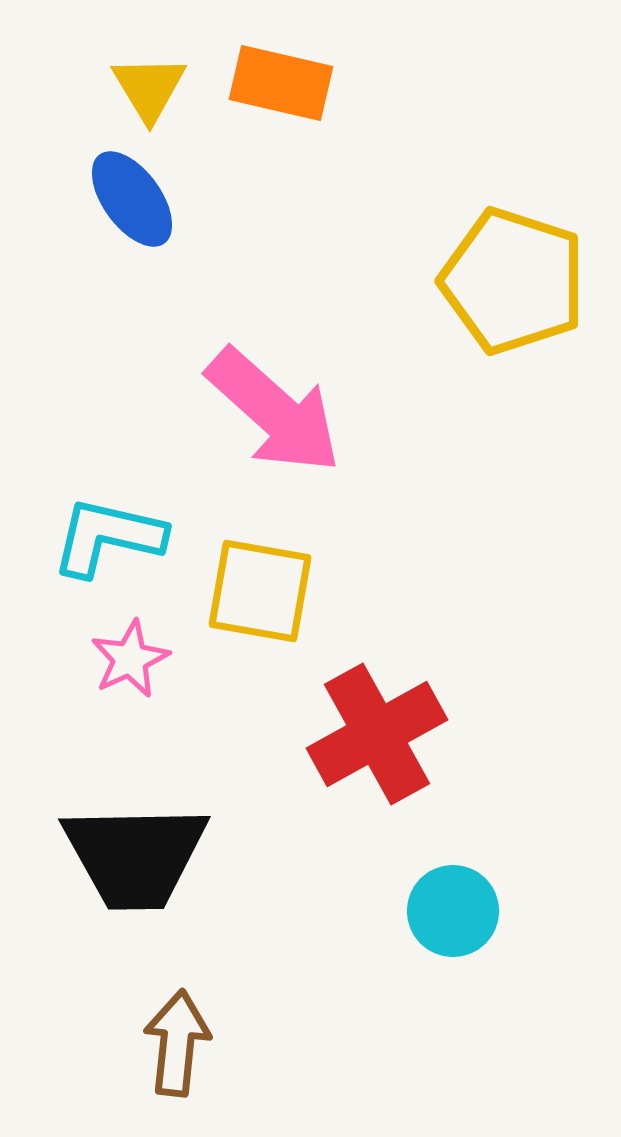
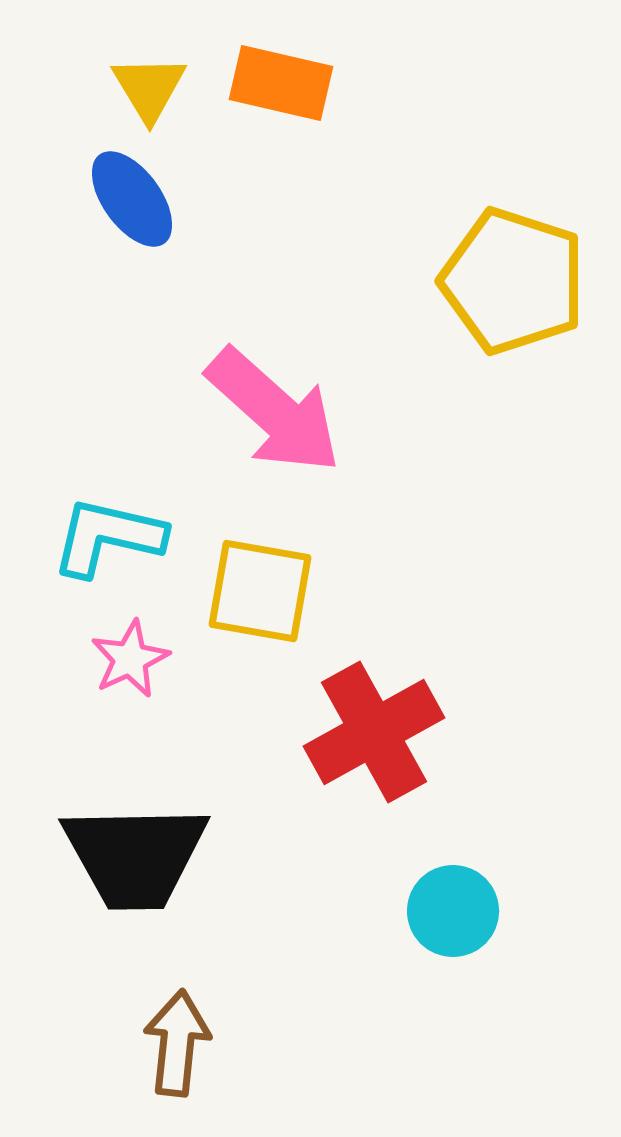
red cross: moved 3 px left, 2 px up
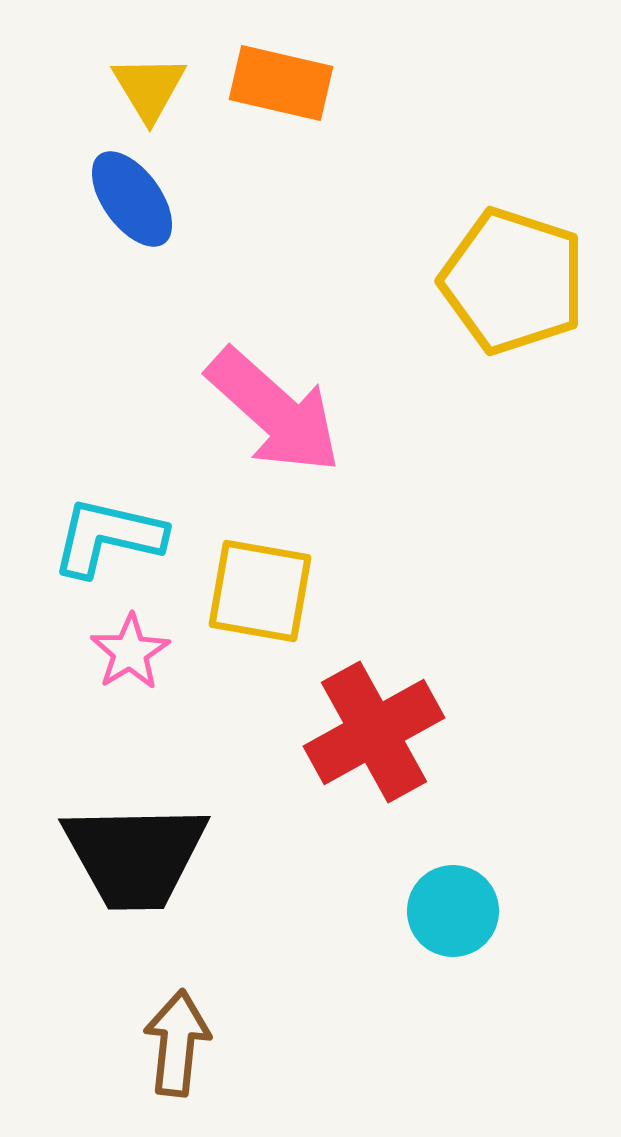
pink star: moved 7 px up; rotated 6 degrees counterclockwise
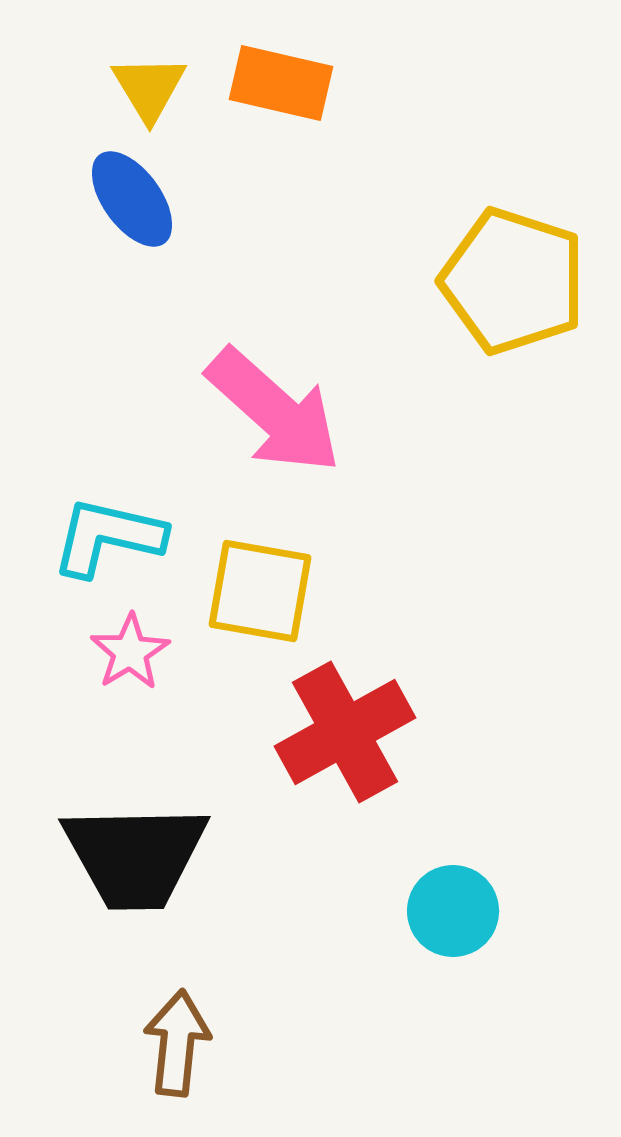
red cross: moved 29 px left
